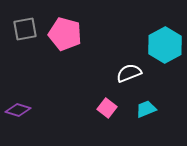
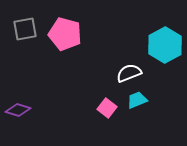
cyan trapezoid: moved 9 px left, 9 px up
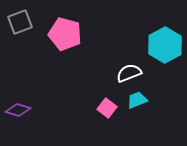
gray square: moved 5 px left, 7 px up; rotated 10 degrees counterclockwise
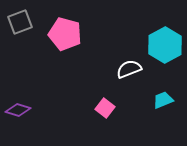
white semicircle: moved 4 px up
cyan trapezoid: moved 26 px right
pink square: moved 2 px left
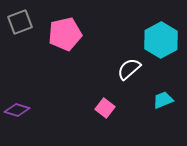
pink pentagon: rotated 28 degrees counterclockwise
cyan hexagon: moved 4 px left, 5 px up
white semicircle: rotated 20 degrees counterclockwise
purple diamond: moved 1 px left
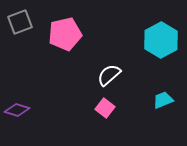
white semicircle: moved 20 px left, 6 px down
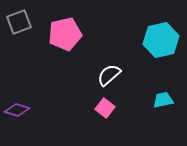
gray square: moved 1 px left
cyan hexagon: rotated 16 degrees clockwise
cyan trapezoid: rotated 10 degrees clockwise
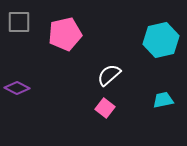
gray square: rotated 20 degrees clockwise
purple diamond: moved 22 px up; rotated 10 degrees clockwise
